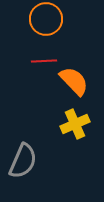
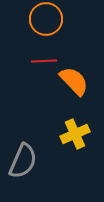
yellow cross: moved 10 px down
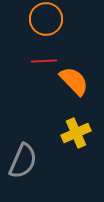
yellow cross: moved 1 px right, 1 px up
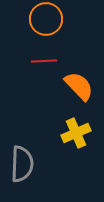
orange semicircle: moved 5 px right, 5 px down
gray semicircle: moved 1 px left, 3 px down; rotated 21 degrees counterclockwise
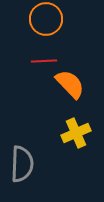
orange semicircle: moved 9 px left, 2 px up
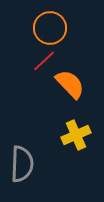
orange circle: moved 4 px right, 9 px down
red line: rotated 40 degrees counterclockwise
yellow cross: moved 2 px down
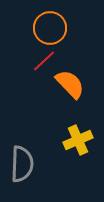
yellow cross: moved 2 px right, 5 px down
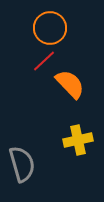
yellow cross: rotated 12 degrees clockwise
gray semicircle: rotated 18 degrees counterclockwise
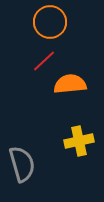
orange circle: moved 6 px up
orange semicircle: rotated 52 degrees counterclockwise
yellow cross: moved 1 px right, 1 px down
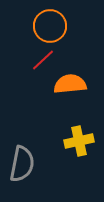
orange circle: moved 4 px down
red line: moved 1 px left, 1 px up
gray semicircle: rotated 27 degrees clockwise
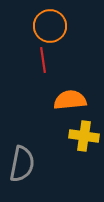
red line: rotated 55 degrees counterclockwise
orange semicircle: moved 16 px down
yellow cross: moved 5 px right, 5 px up; rotated 20 degrees clockwise
